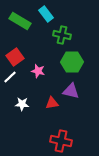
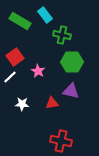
cyan rectangle: moved 1 px left, 1 px down
pink star: rotated 16 degrees clockwise
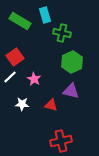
cyan rectangle: rotated 21 degrees clockwise
green cross: moved 2 px up
green hexagon: rotated 25 degrees counterclockwise
pink star: moved 4 px left, 8 px down
red triangle: moved 1 px left, 2 px down; rotated 24 degrees clockwise
red cross: rotated 25 degrees counterclockwise
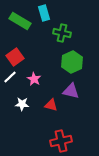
cyan rectangle: moved 1 px left, 2 px up
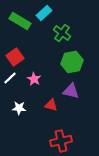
cyan rectangle: rotated 63 degrees clockwise
green cross: rotated 24 degrees clockwise
green hexagon: rotated 15 degrees clockwise
white line: moved 1 px down
white star: moved 3 px left, 4 px down
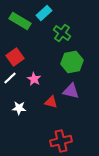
red triangle: moved 3 px up
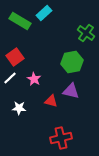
green cross: moved 24 px right
red triangle: moved 1 px up
red cross: moved 3 px up
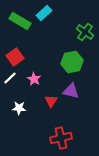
green cross: moved 1 px left, 1 px up
red triangle: rotated 48 degrees clockwise
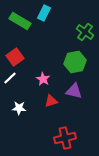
cyan rectangle: rotated 21 degrees counterclockwise
green hexagon: moved 3 px right
pink star: moved 9 px right
purple triangle: moved 3 px right
red triangle: rotated 40 degrees clockwise
red cross: moved 4 px right
